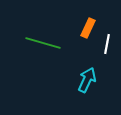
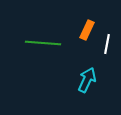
orange rectangle: moved 1 px left, 2 px down
green line: rotated 12 degrees counterclockwise
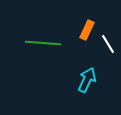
white line: moved 1 px right; rotated 42 degrees counterclockwise
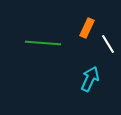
orange rectangle: moved 2 px up
cyan arrow: moved 3 px right, 1 px up
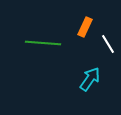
orange rectangle: moved 2 px left, 1 px up
cyan arrow: rotated 10 degrees clockwise
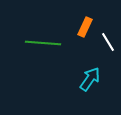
white line: moved 2 px up
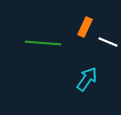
white line: rotated 36 degrees counterclockwise
cyan arrow: moved 3 px left
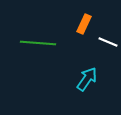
orange rectangle: moved 1 px left, 3 px up
green line: moved 5 px left
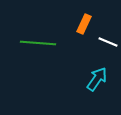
cyan arrow: moved 10 px right
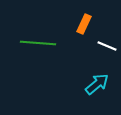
white line: moved 1 px left, 4 px down
cyan arrow: moved 5 px down; rotated 15 degrees clockwise
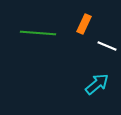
green line: moved 10 px up
